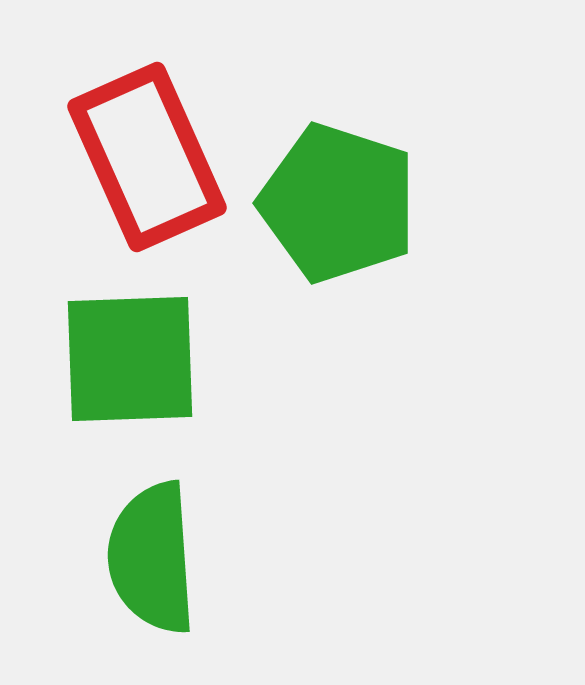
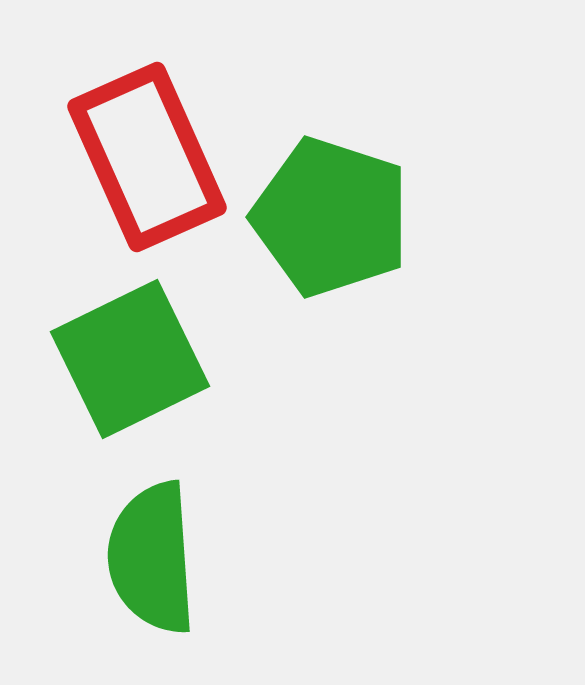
green pentagon: moved 7 px left, 14 px down
green square: rotated 24 degrees counterclockwise
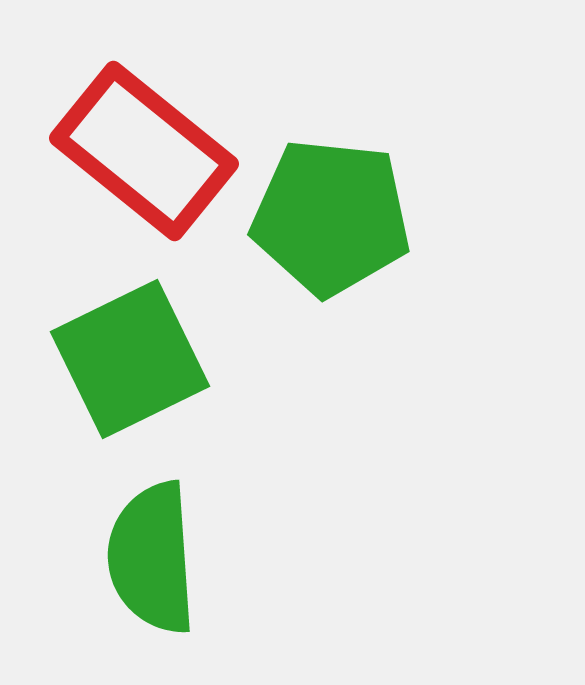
red rectangle: moved 3 px left, 6 px up; rotated 27 degrees counterclockwise
green pentagon: rotated 12 degrees counterclockwise
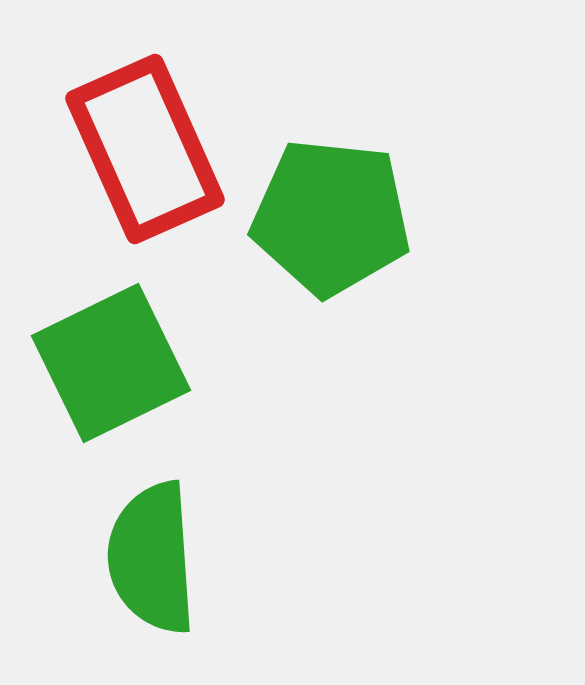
red rectangle: moved 1 px right, 2 px up; rotated 27 degrees clockwise
green square: moved 19 px left, 4 px down
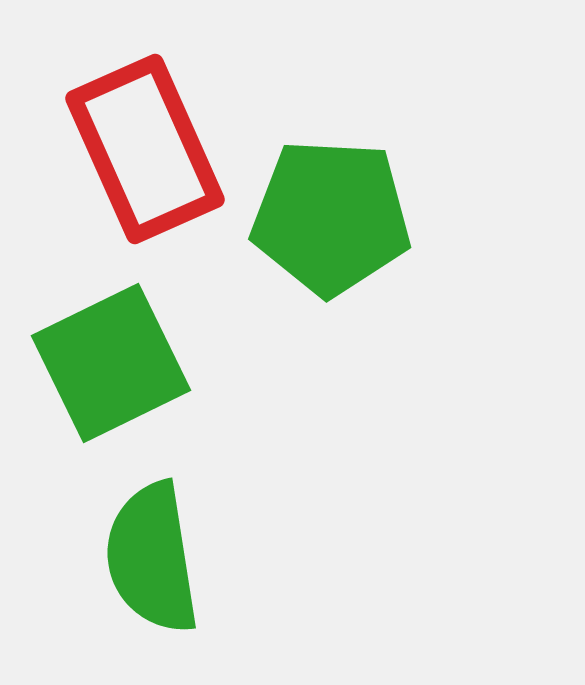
green pentagon: rotated 3 degrees counterclockwise
green semicircle: rotated 5 degrees counterclockwise
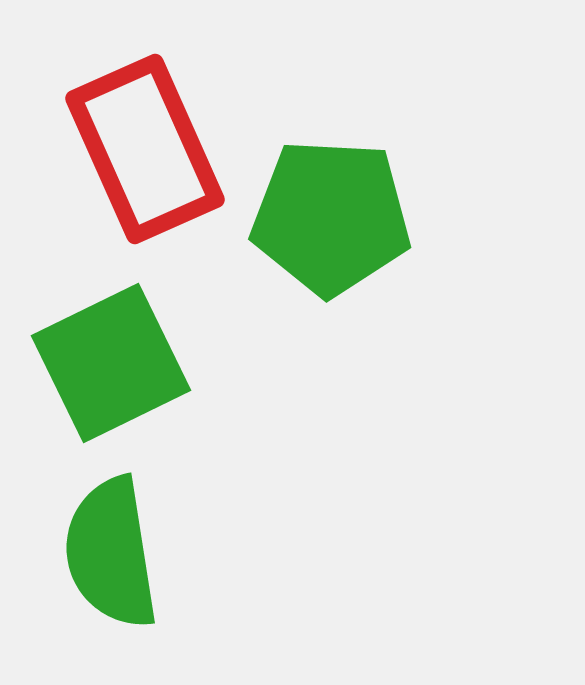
green semicircle: moved 41 px left, 5 px up
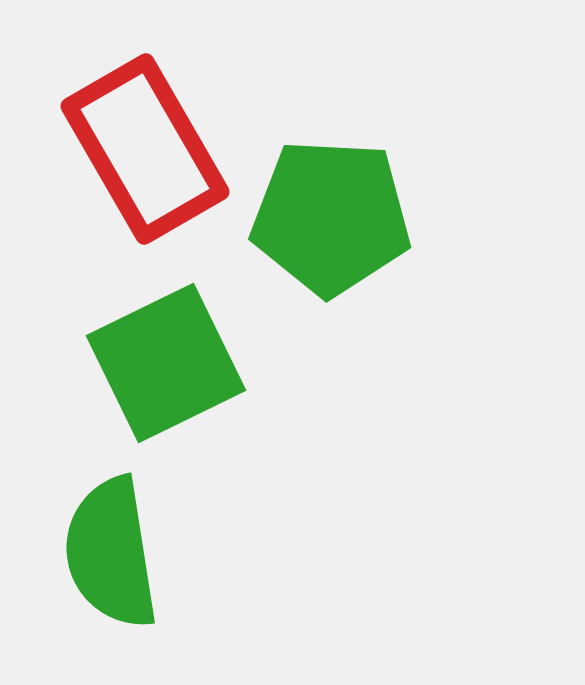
red rectangle: rotated 6 degrees counterclockwise
green square: moved 55 px right
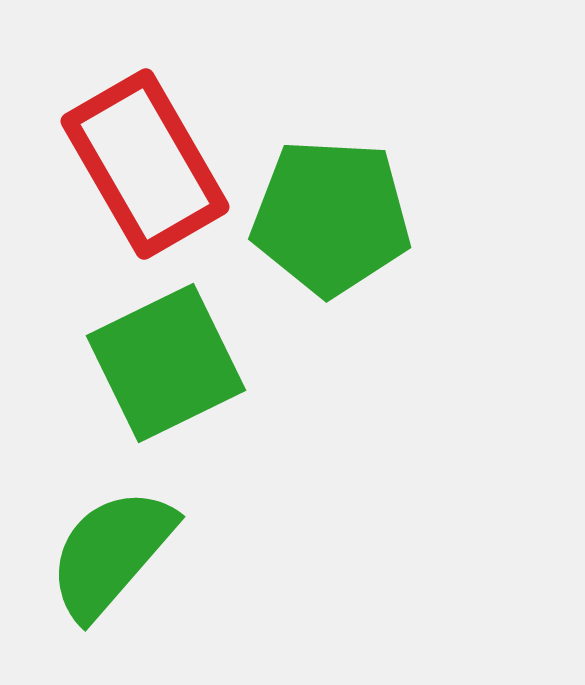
red rectangle: moved 15 px down
green semicircle: rotated 50 degrees clockwise
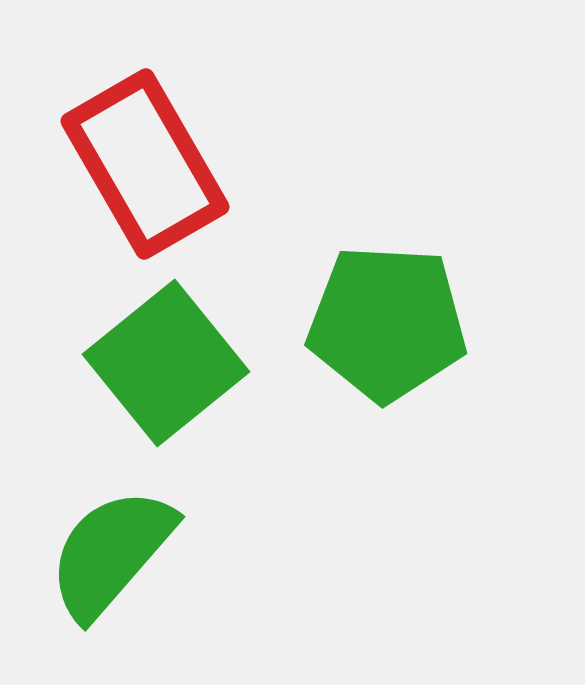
green pentagon: moved 56 px right, 106 px down
green square: rotated 13 degrees counterclockwise
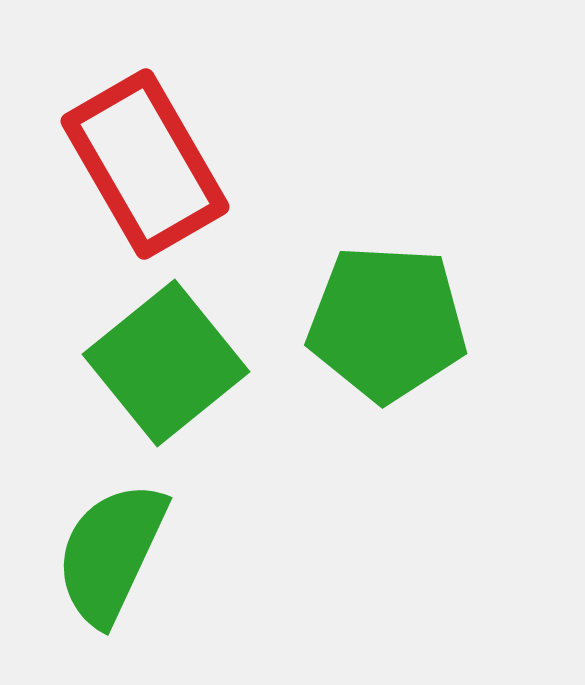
green semicircle: rotated 16 degrees counterclockwise
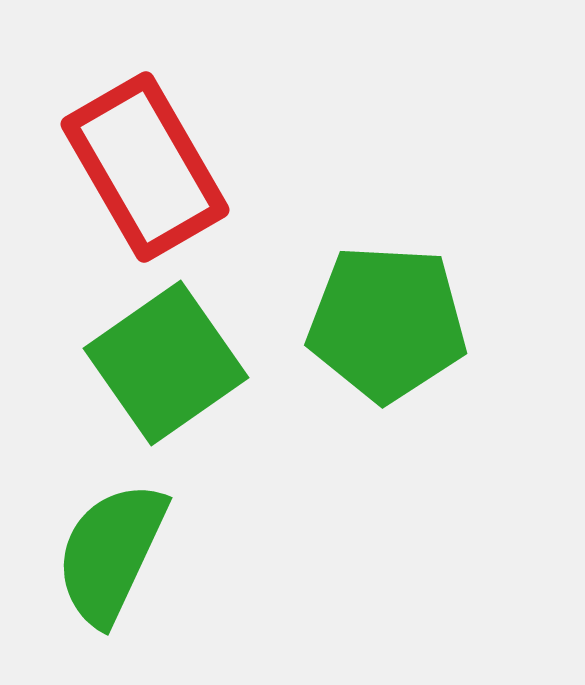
red rectangle: moved 3 px down
green square: rotated 4 degrees clockwise
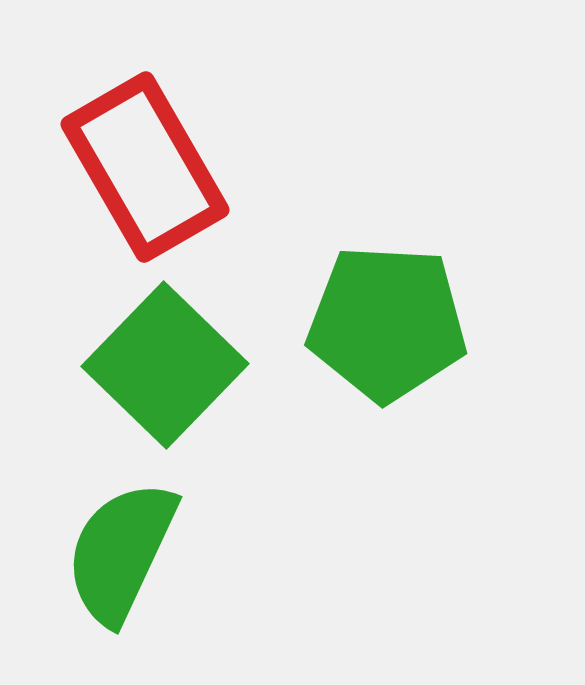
green square: moved 1 px left, 2 px down; rotated 11 degrees counterclockwise
green semicircle: moved 10 px right, 1 px up
